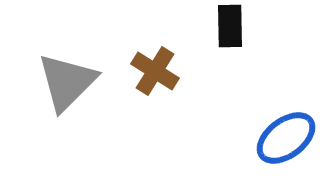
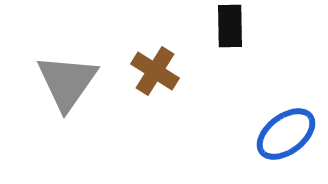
gray triangle: rotated 10 degrees counterclockwise
blue ellipse: moved 4 px up
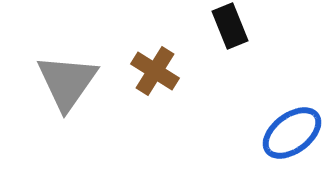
black rectangle: rotated 21 degrees counterclockwise
blue ellipse: moved 6 px right, 1 px up
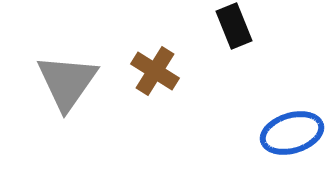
black rectangle: moved 4 px right
blue ellipse: rotated 20 degrees clockwise
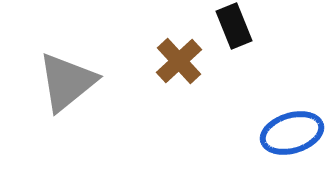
brown cross: moved 24 px right, 10 px up; rotated 15 degrees clockwise
gray triangle: rotated 16 degrees clockwise
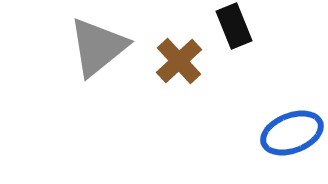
gray triangle: moved 31 px right, 35 px up
blue ellipse: rotated 4 degrees counterclockwise
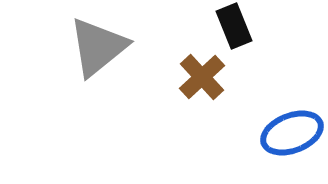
brown cross: moved 23 px right, 16 px down
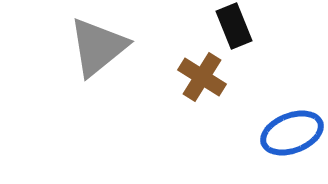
brown cross: rotated 15 degrees counterclockwise
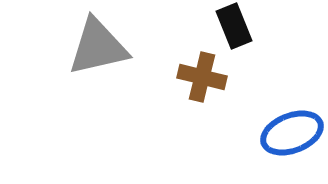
gray triangle: rotated 26 degrees clockwise
brown cross: rotated 18 degrees counterclockwise
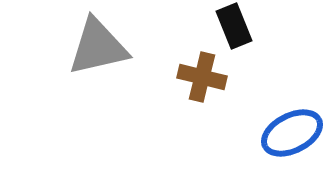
blue ellipse: rotated 6 degrees counterclockwise
